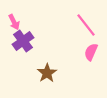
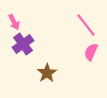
purple cross: moved 3 px down
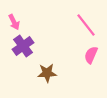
purple cross: moved 2 px down
pink semicircle: moved 3 px down
brown star: rotated 30 degrees clockwise
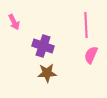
pink line: rotated 35 degrees clockwise
purple cross: moved 20 px right; rotated 35 degrees counterclockwise
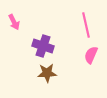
pink line: rotated 10 degrees counterclockwise
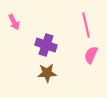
purple cross: moved 3 px right, 1 px up
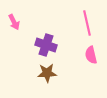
pink line: moved 1 px right, 2 px up
pink semicircle: rotated 36 degrees counterclockwise
